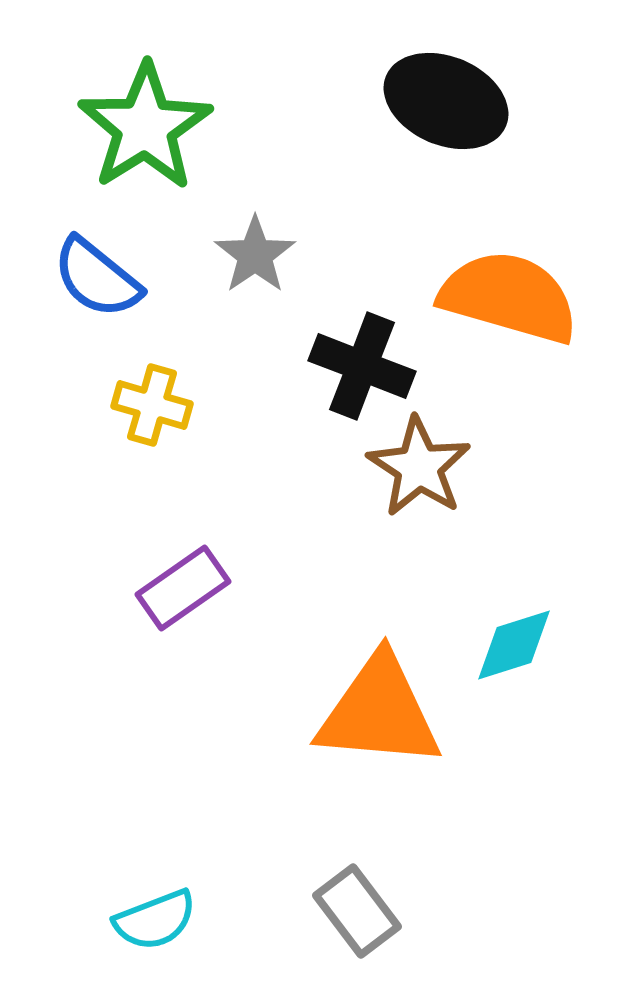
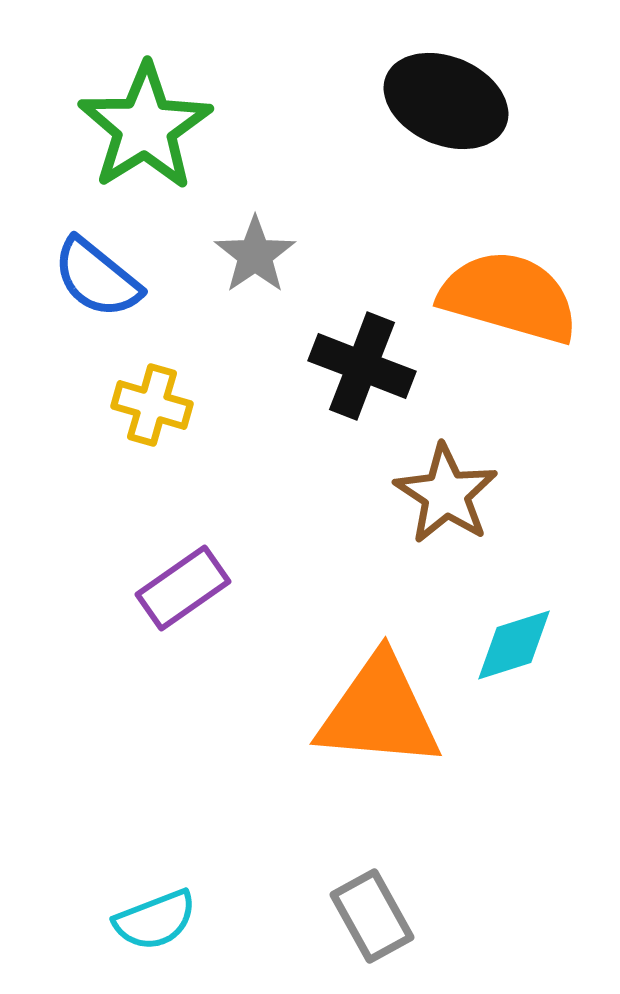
brown star: moved 27 px right, 27 px down
gray rectangle: moved 15 px right, 5 px down; rotated 8 degrees clockwise
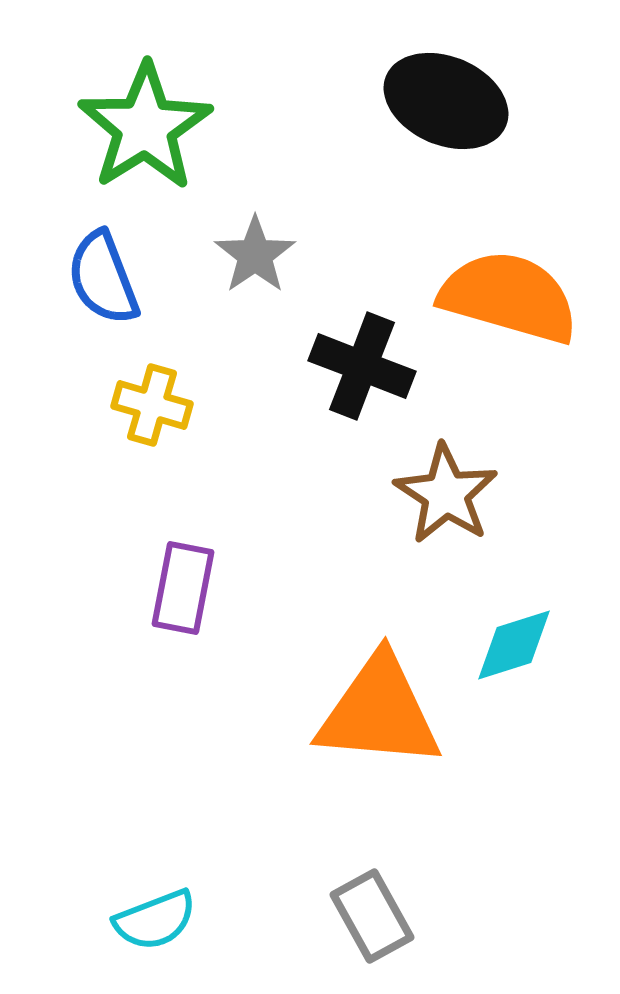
blue semicircle: moved 6 px right; rotated 30 degrees clockwise
purple rectangle: rotated 44 degrees counterclockwise
